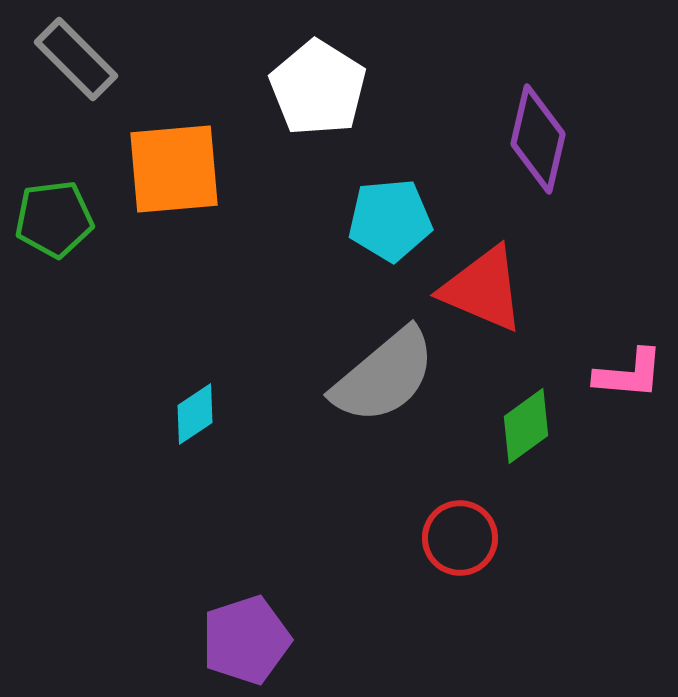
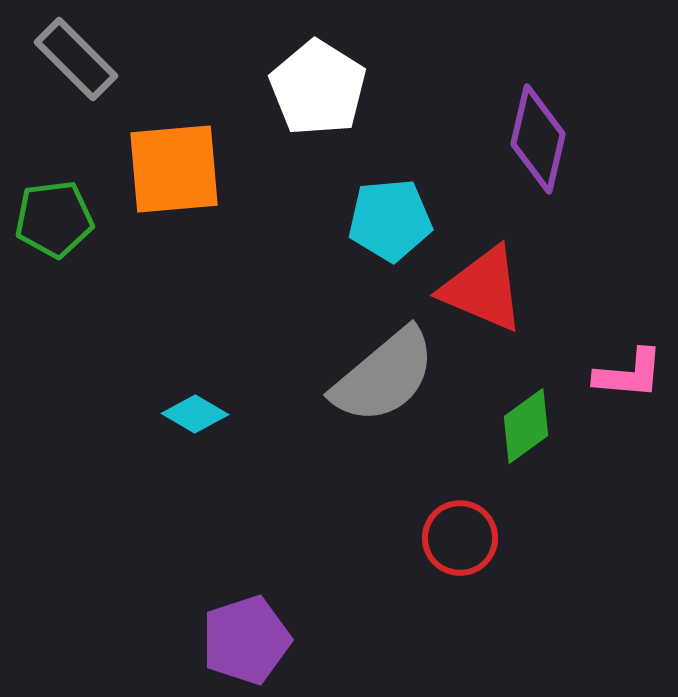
cyan diamond: rotated 64 degrees clockwise
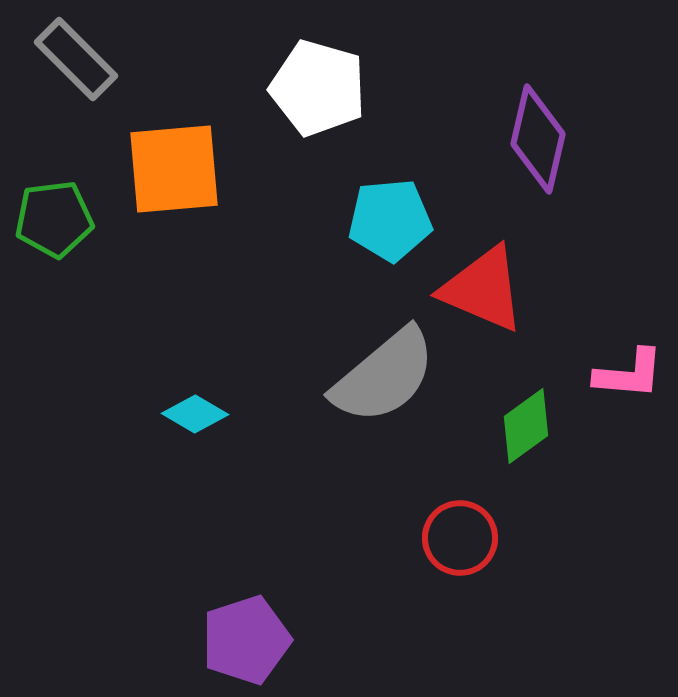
white pentagon: rotated 16 degrees counterclockwise
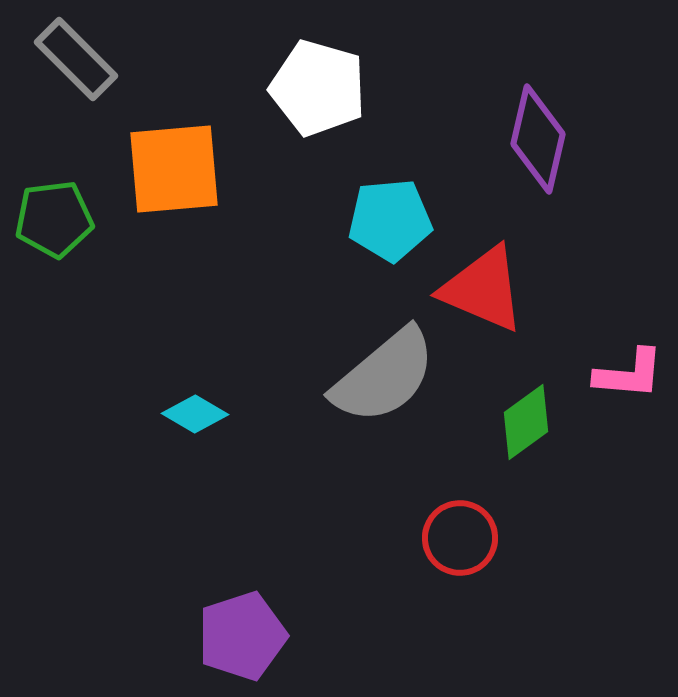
green diamond: moved 4 px up
purple pentagon: moved 4 px left, 4 px up
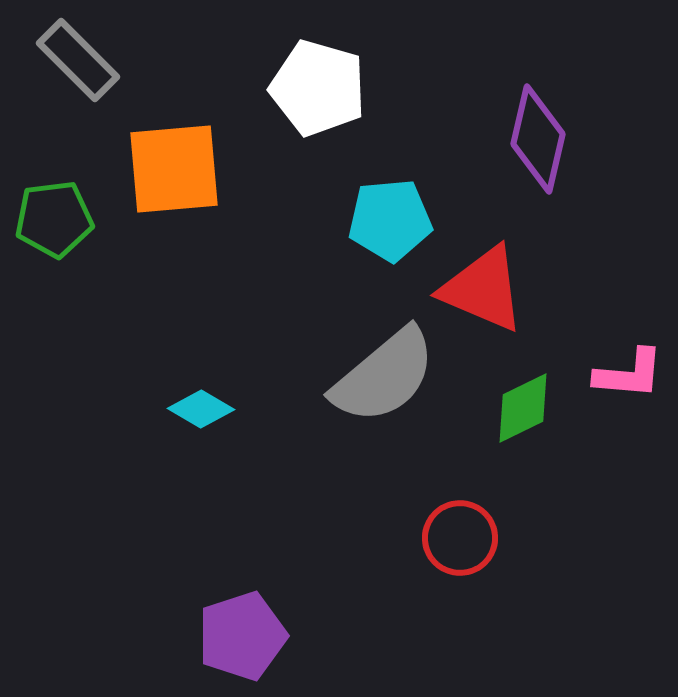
gray rectangle: moved 2 px right, 1 px down
cyan diamond: moved 6 px right, 5 px up
green diamond: moved 3 px left, 14 px up; rotated 10 degrees clockwise
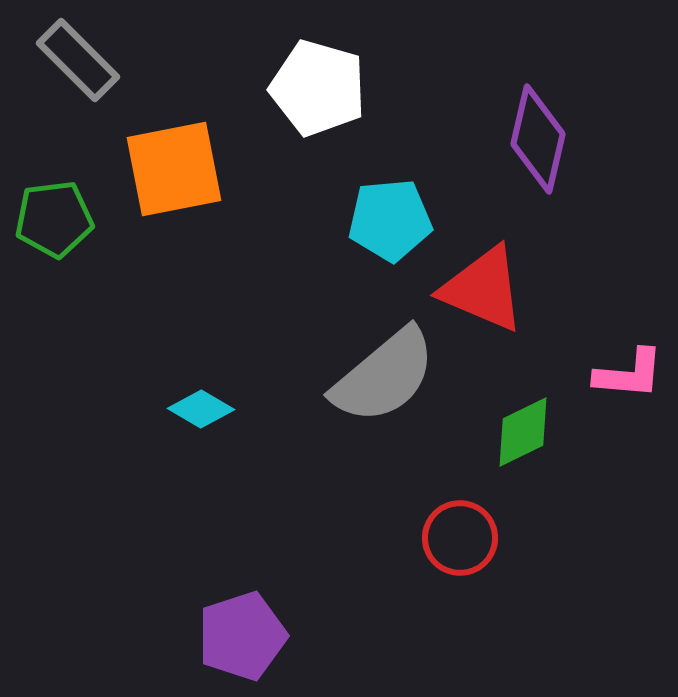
orange square: rotated 6 degrees counterclockwise
green diamond: moved 24 px down
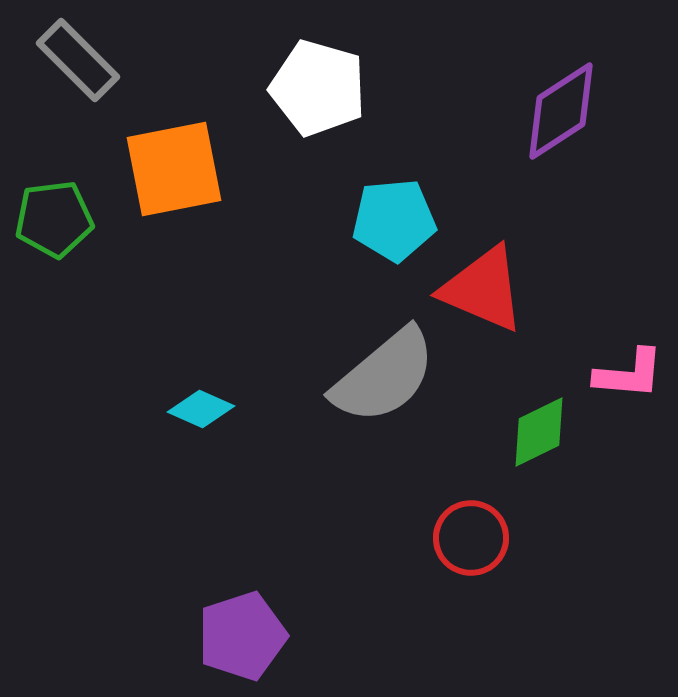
purple diamond: moved 23 px right, 28 px up; rotated 44 degrees clockwise
cyan pentagon: moved 4 px right
cyan diamond: rotated 6 degrees counterclockwise
green diamond: moved 16 px right
red circle: moved 11 px right
